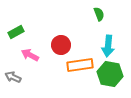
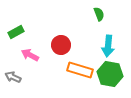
orange rectangle: moved 5 px down; rotated 25 degrees clockwise
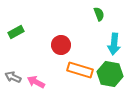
cyan arrow: moved 6 px right, 2 px up
pink arrow: moved 6 px right, 27 px down
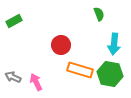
green rectangle: moved 2 px left, 11 px up
pink arrow: rotated 36 degrees clockwise
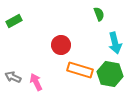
cyan arrow: moved 1 px right, 1 px up; rotated 20 degrees counterclockwise
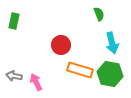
green rectangle: rotated 49 degrees counterclockwise
cyan arrow: moved 3 px left
gray arrow: moved 1 px right, 1 px up; rotated 14 degrees counterclockwise
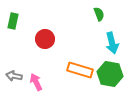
green rectangle: moved 1 px left
red circle: moved 16 px left, 6 px up
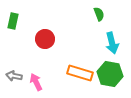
orange rectangle: moved 3 px down
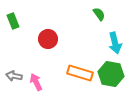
green semicircle: rotated 16 degrees counterclockwise
green rectangle: rotated 35 degrees counterclockwise
red circle: moved 3 px right
cyan arrow: moved 3 px right
green hexagon: moved 1 px right
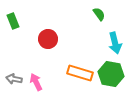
gray arrow: moved 3 px down
